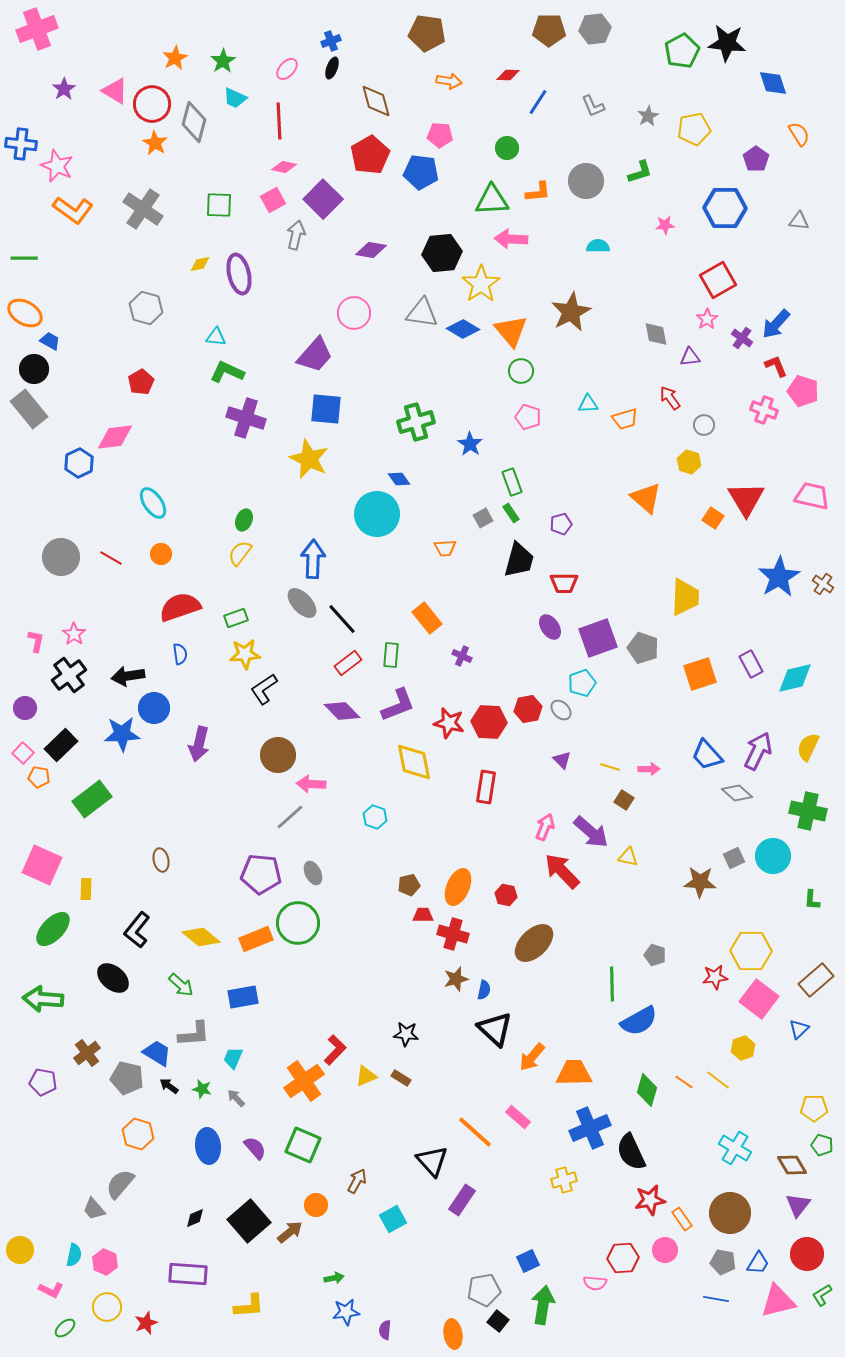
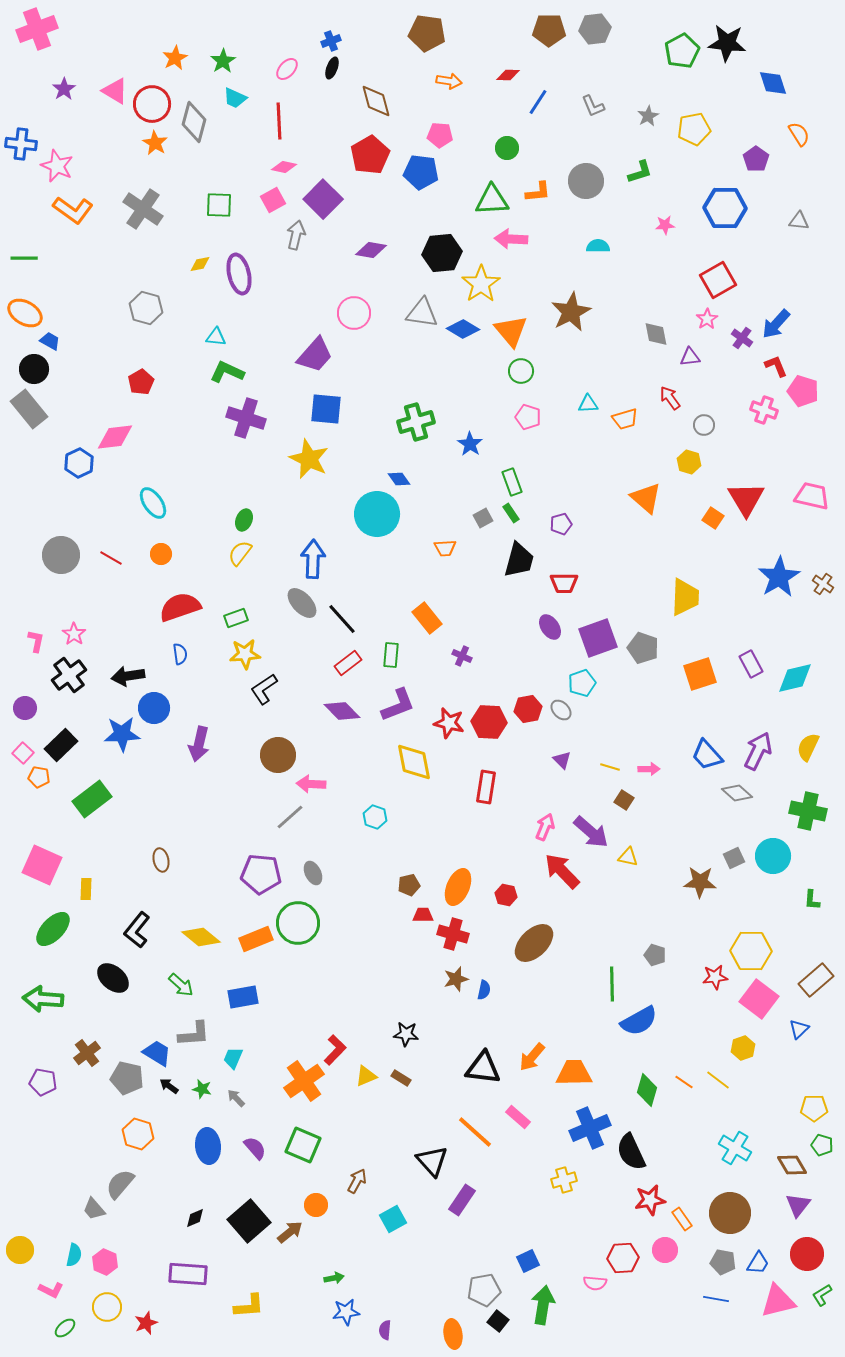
gray circle at (61, 557): moved 2 px up
black triangle at (495, 1029): moved 12 px left, 39 px down; rotated 36 degrees counterclockwise
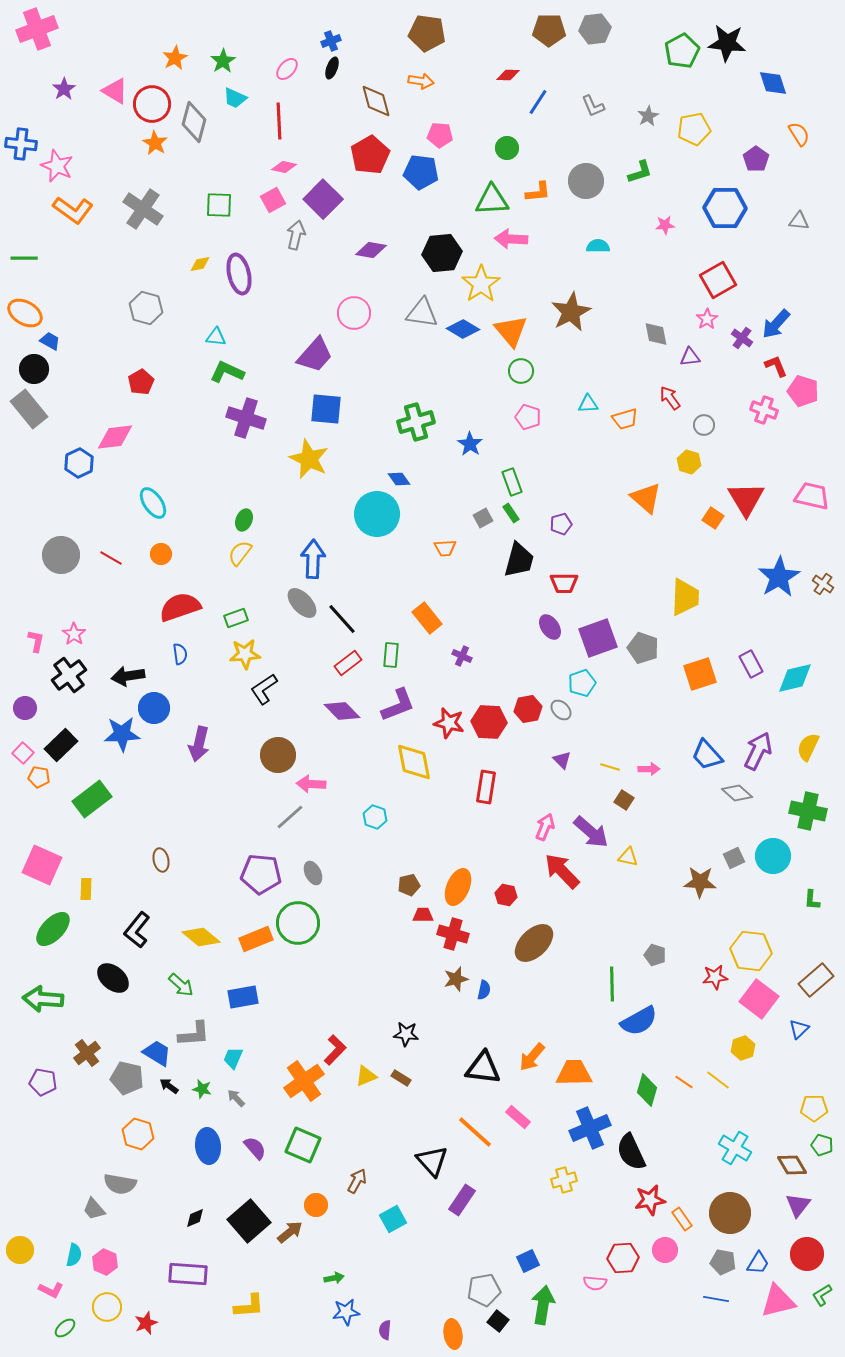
orange arrow at (449, 81): moved 28 px left
yellow hexagon at (751, 951): rotated 6 degrees clockwise
gray semicircle at (120, 1184): rotated 120 degrees counterclockwise
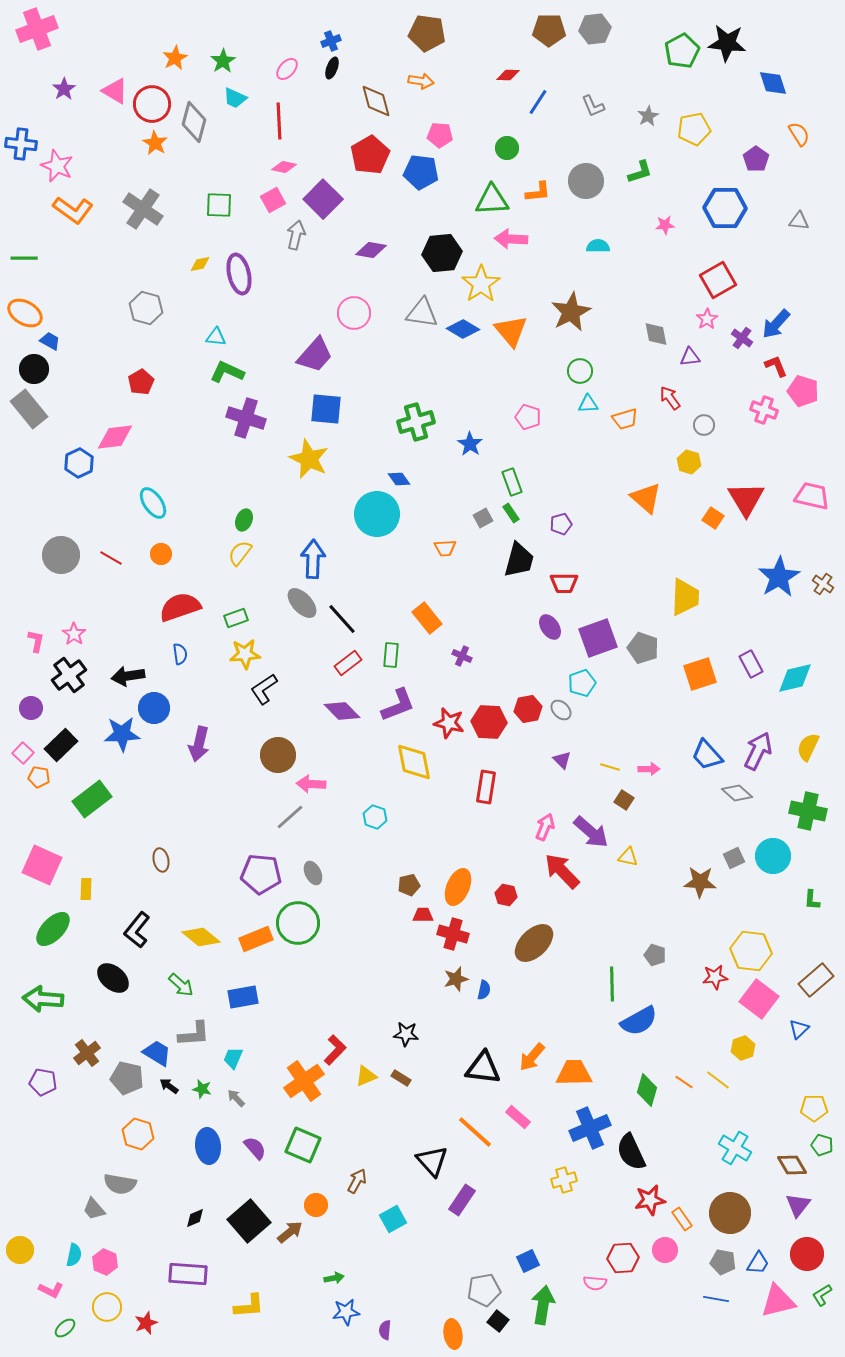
green circle at (521, 371): moved 59 px right
purple circle at (25, 708): moved 6 px right
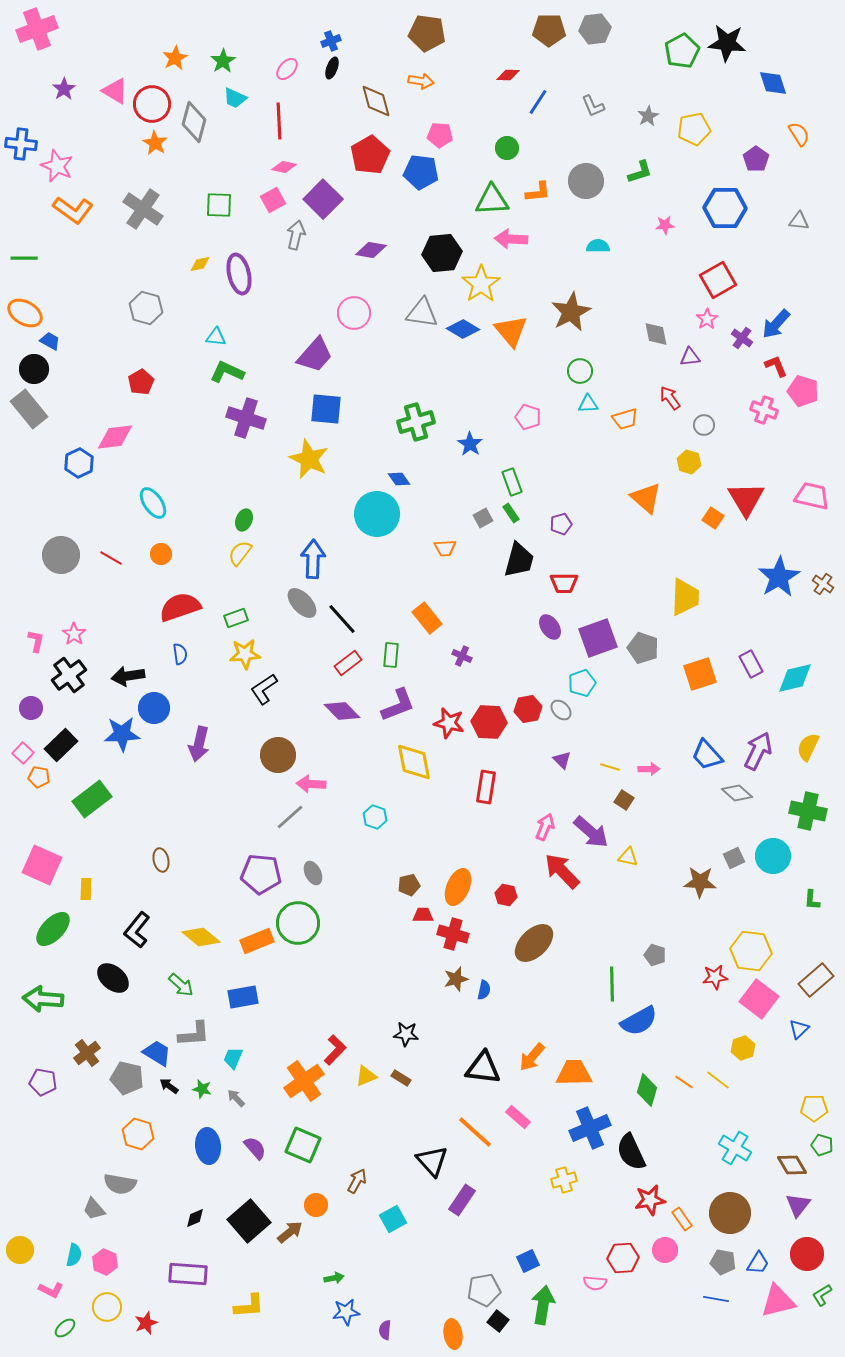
orange rectangle at (256, 939): moved 1 px right, 2 px down
